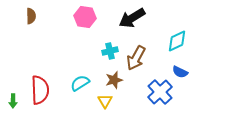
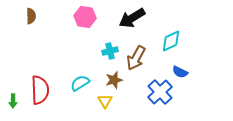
cyan diamond: moved 6 px left
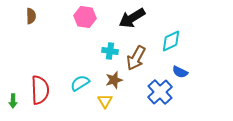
cyan cross: rotated 21 degrees clockwise
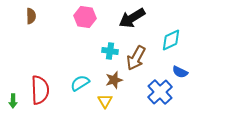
cyan diamond: moved 1 px up
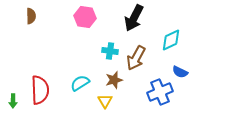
black arrow: moved 2 px right; rotated 32 degrees counterclockwise
blue cross: rotated 20 degrees clockwise
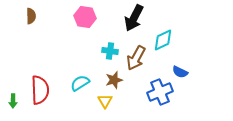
cyan diamond: moved 8 px left
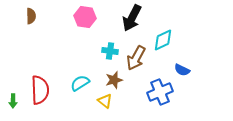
black arrow: moved 2 px left
blue semicircle: moved 2 px right, 2 px up
yellow triangle: rotated 21 degrees counterclockwise
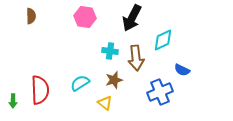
brown arrow: rotated 35 degrees counterclockwise
yellow triangle: moved 2 px down
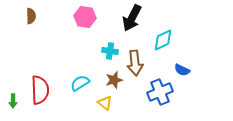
brown arrow: moved 1 px left, 5 px down
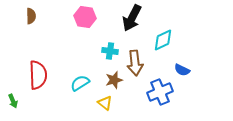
red semicircle: moved 2 px left, 15 px up
green arrow: rotated 24 degrees counterclockwise
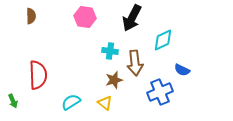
cyan semicircle: moved 9 px left, 19 px down
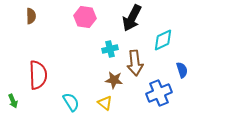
cyan cross: moved 2 px up; rotated 21 degrees counterclockwise
blue semicircle: rotated 133 degrees counterclockwise
brown star: rotated 24 degrees clockwise
blue cross: moved 1 px left, 1 px down
cyan semicircle: rotated 90 degrees clockwise
